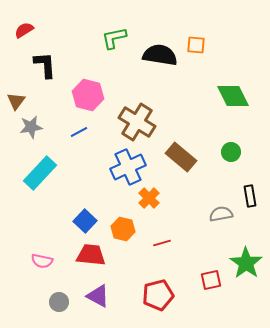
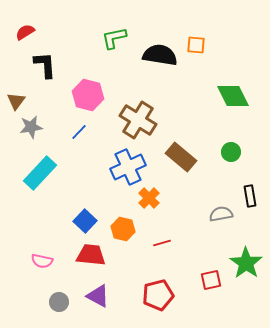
red semicircle: moved 1 px right, 2 px down
brown cross: moved 1 px right, 2 px up
blue line: rotated 18 degrees counterclockwise
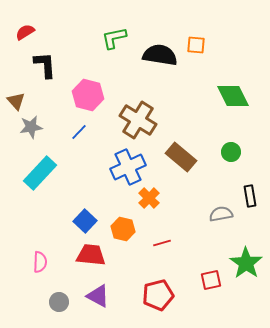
brown triangle: rotated 18 degrees counterclockwise
pink semicircle: moved 2 px left, 1 px down; rotated 100 degrees counterclockwise
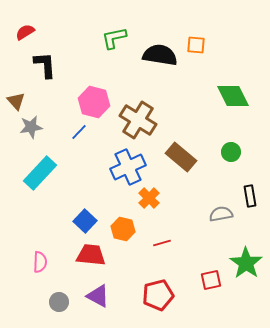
pink hexagon: moved 6 px right, 7 px down
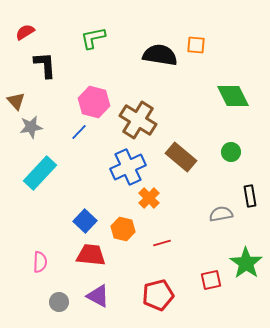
green L-shape: moved 21 px left
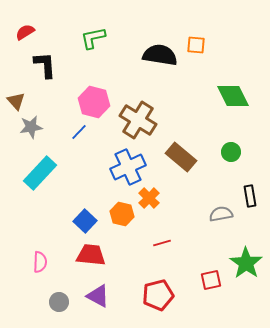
orange hexagon: moved 1 px left, 15 px up
